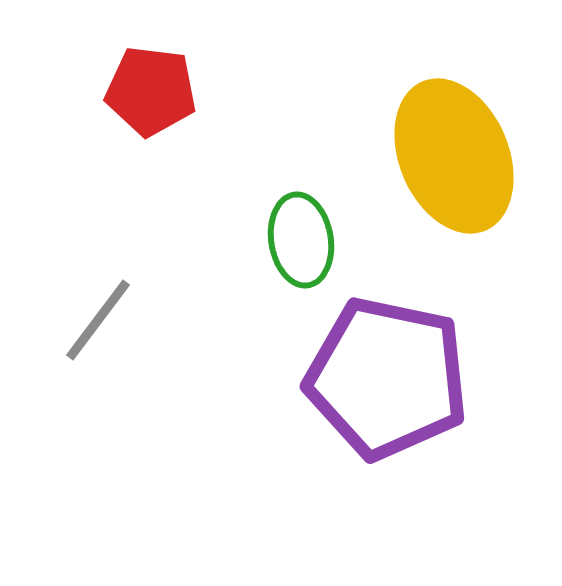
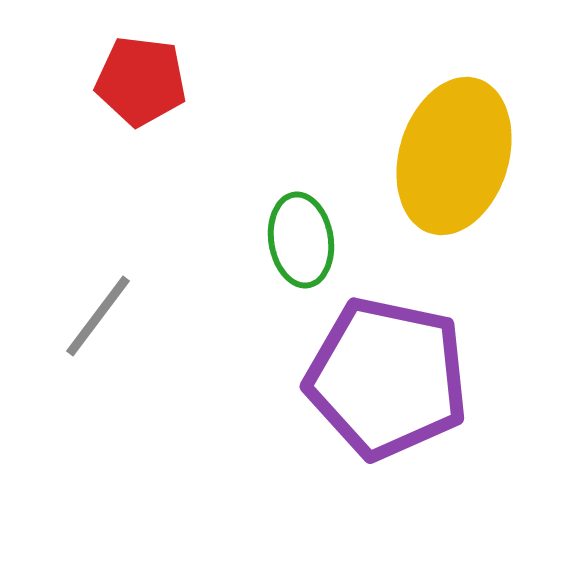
red pentagon: moved 10 px left, 10 px up
yellow ellipse: rotated 40 degrees clockwise
gray line: moved 4 px up
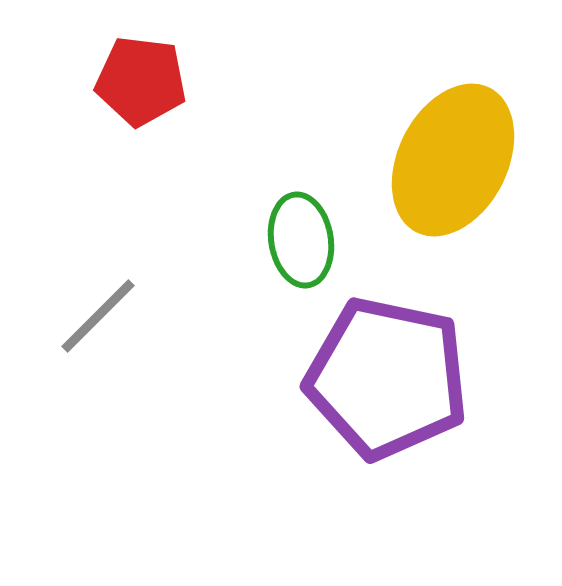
yellow ellipse: moved 1 px left, 4 px down; rotated 10 degrees clockwise
gray line: rotated 8 degrees clockwise
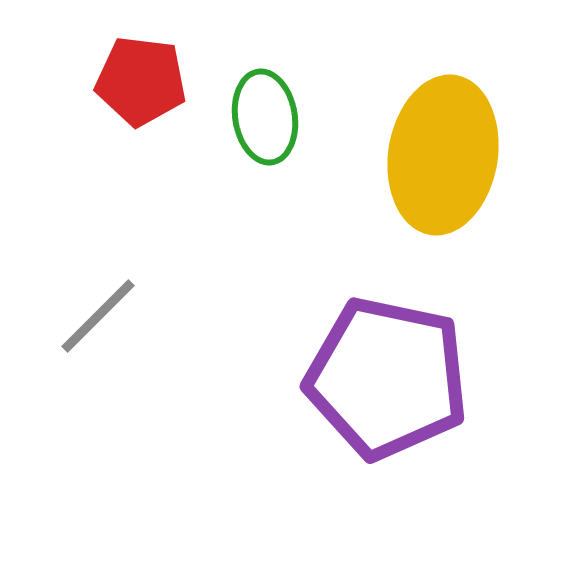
yellow ellipse: moved 10 px left, 5 px up; rotated 18 degrees counterclockwise
green ellipse: moved 36 px left, 123 px up
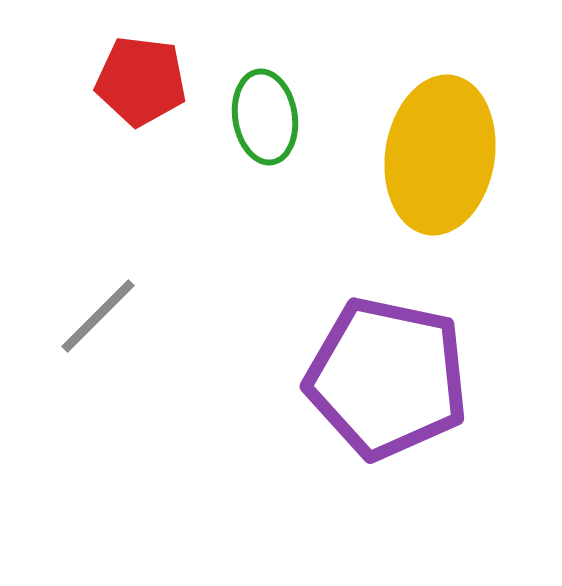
yellow ellipse: moved 3 px left
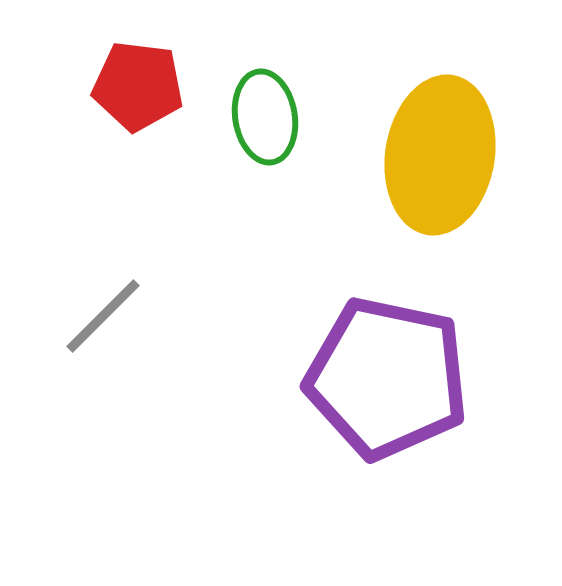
red pentagon: moved 3 px left, 5 px down
gray line: moved 5 px right
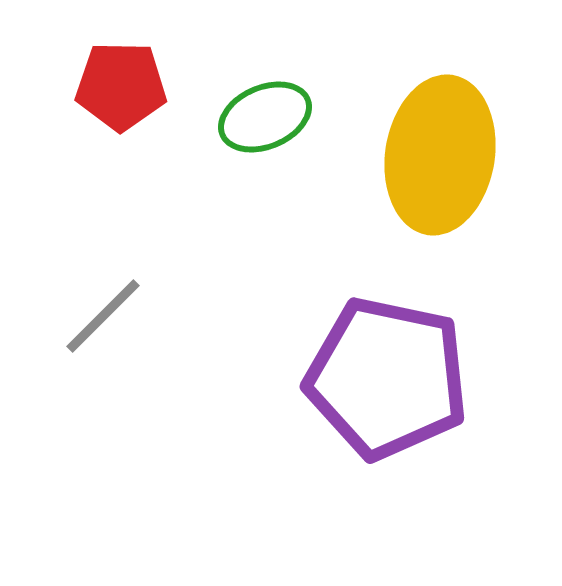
red pentagon: moved 17 px left; rotated 6 degrees counterclockwise
green ellipse: rotated 76 degrees clockwise
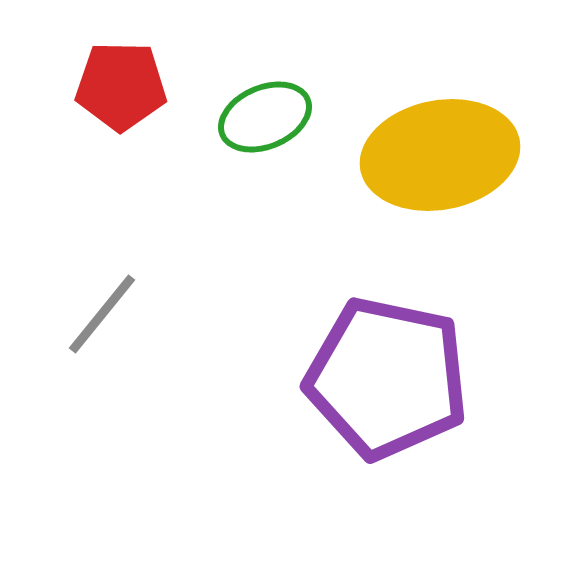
yellow ellipse: rotated 70 degrees clockwise
gray line: moved 1 px left, 2 px up; rotated 6 degrees counterclockwise
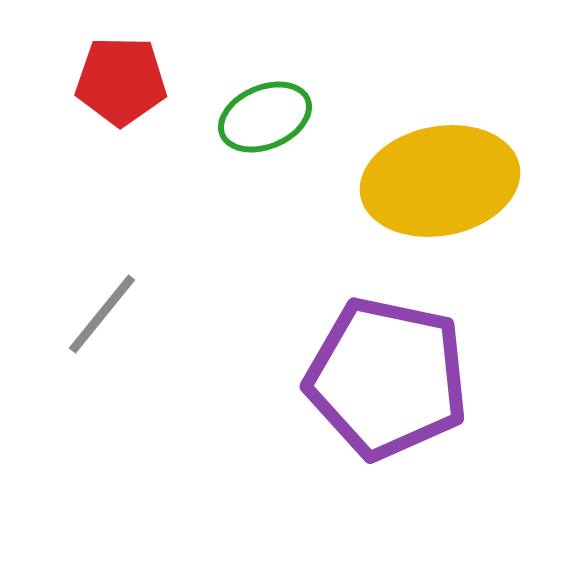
red pentagon: moved 5 px up
yellow ellipse: moved 26 px down
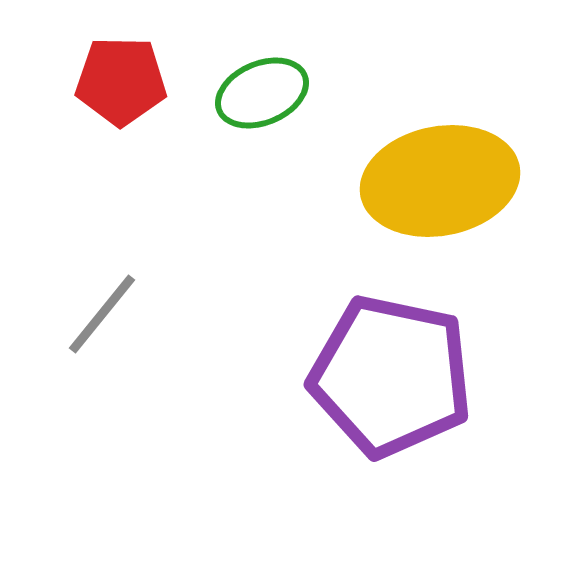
green ellipse: moved 3 px left, 24 px up
purple pentagon: moved 4 px right, 2 px up
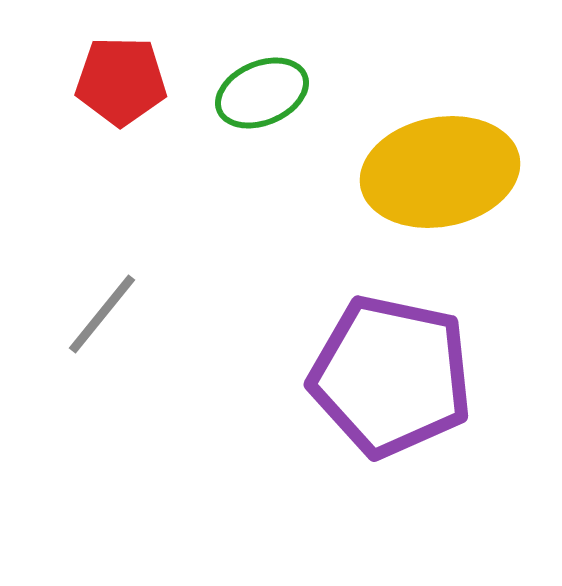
yellow ellipse: moved 9 px up
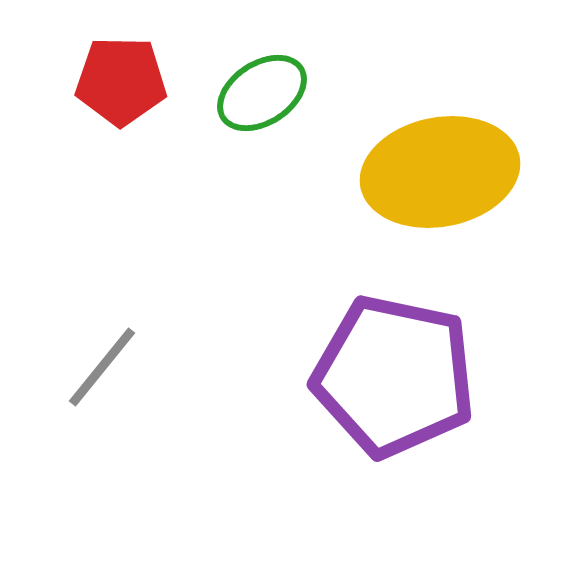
green ellipse: rotated 10 degrees counterclockwise
gray line: moved 53 px down
purple pentagon: moved 3 px right
